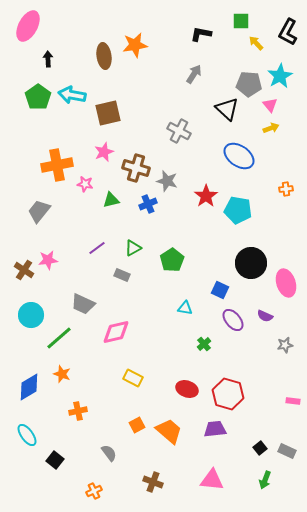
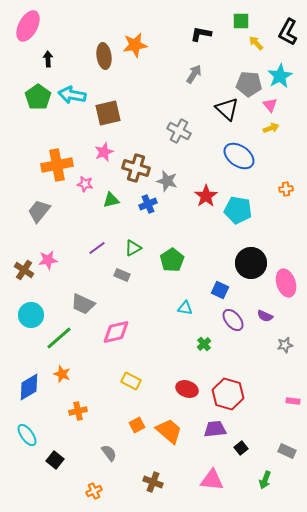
yellow rectangle at (133, 378): moved 2 px left, 3 px down
black square at (260, 448): moved 19 px left
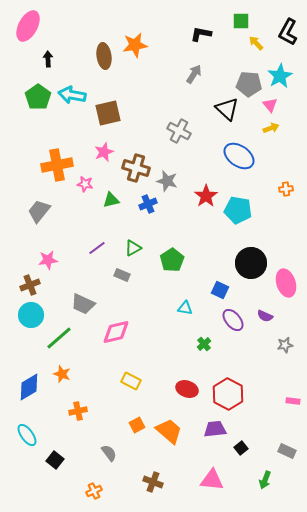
brown cross at (24, 270): moved 6 px right, 15 px down; rotated 36 degrees clockwise
red hexagon at (228, 394): rotated 12 degrees clockwise
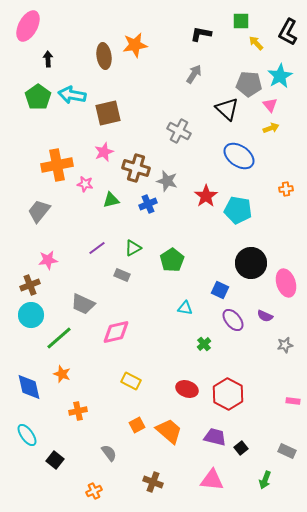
blue diamond at (29, 387): rotated 72 degrees counterclockwise
purple trapezoid at (215, 429): moved 8 px down; rotated 20 degrees clockwise
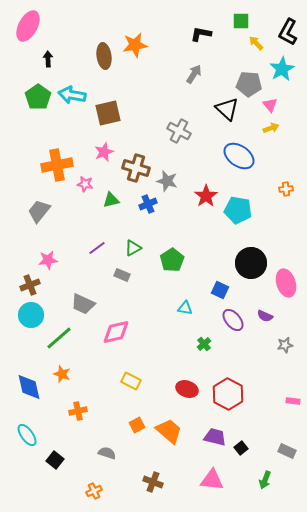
cyan star at (280, 76): moved 2 px right, 7 px up
gray semicircle at (109, 453): moved 2 px left; rotated 36 degrees counterclockwise
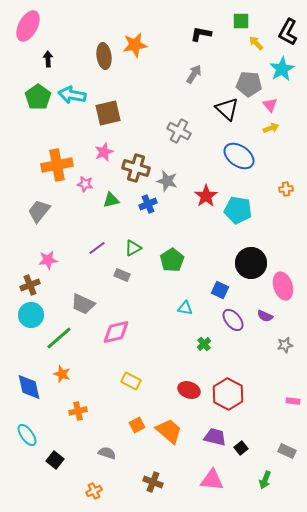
pink ellipse at (286, 283): moved 3 px left, 3 px down
red ellipse at (187, 389): moved 2 px right, 1 px down
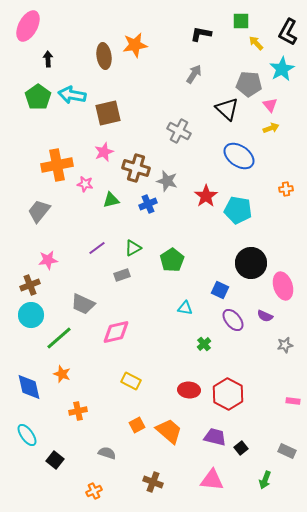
gray rectangle at (122, 275): rotated 42 degrees counterclockwise
red ellipse at (189, 390): rotated 15 degrees counterclockwise
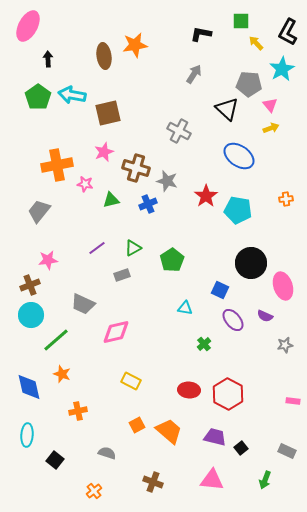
orange cross at (286, 189): moved 10 px down
green line at (59, 338): moved 3 px left, 2 px down
cyan ellipse at (27, 435): rotated 40 degrees clockwise
orange cross at (94, 491): rotated 14 degrees counterclockwise
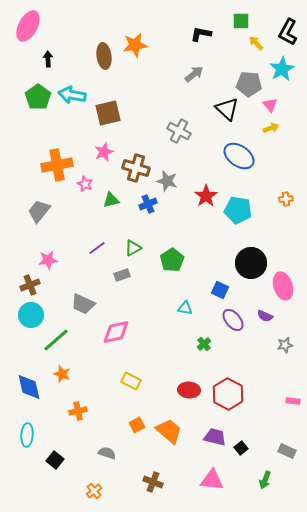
gray arrow at (194, 74): rotated 18 degrees clockwise
pink star at (85, 184): rotated 14 degrees clockwise
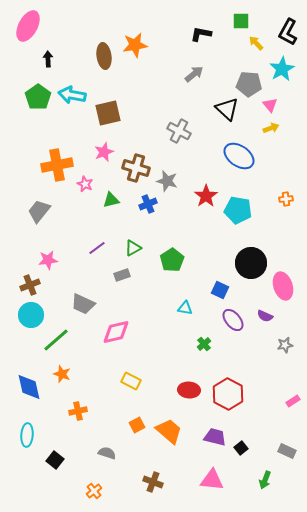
pink rectangle at (293, 401): rotated 40 degrees counterclockwise
